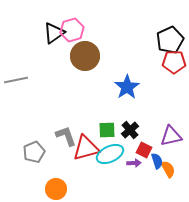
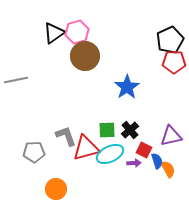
pink hexagon: moved 5 px right, 2 px down
gray pentagon: rotated 20 degrees clockwise
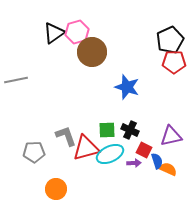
brown circle: moved 7 px right, 4 px up
blue star: rotated 20 degrees counterclockwise
black cross: rotated 24 degrees counterclockwise
orange semicircle: rotated 36 degrees counterclockwise
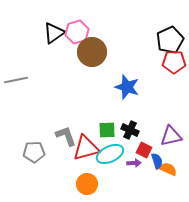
orange circle: moved 31 px right, 5 px up
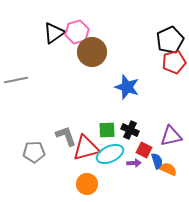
red pentagon: rotated 15 degrees counterclockwise
